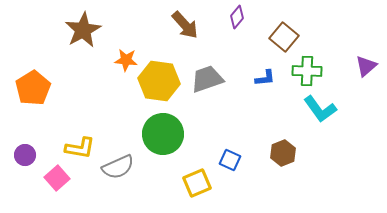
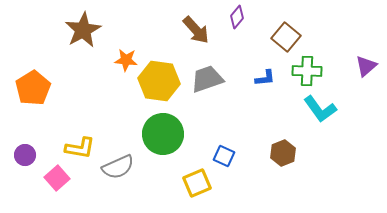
brown arrow: moved 11 px right, 5 px down
brown square: moved 2 px right
blue square: moved 6 px left, 4 px up
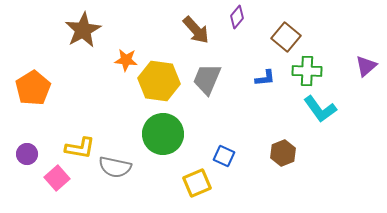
gray trapezoid: rotated 48 degrees counterclockwise
purple circle: moved 2 px right, 1 px up
gray semicircle: moved 3 px left; rotated 36 degrees clockwise
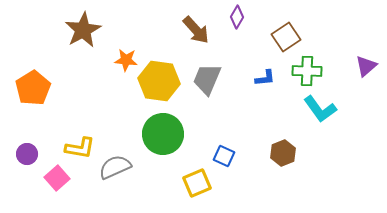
purple diamond: rotated 10 degrees counterclockwise
brown square: rotated 16 degrees clockwise
gray semicircle: rotated 144 degrees clockwise
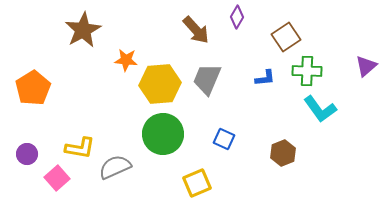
yellow hexagon: moved 1 px right, 3 px down; rotated 12 degrees counterclockwise
blue square: moved 17 px up
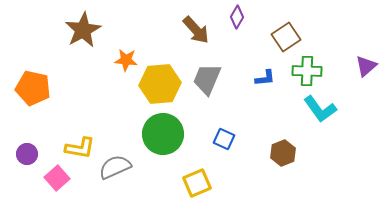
orange pentagon: rotated 28 degrees counterclockwise
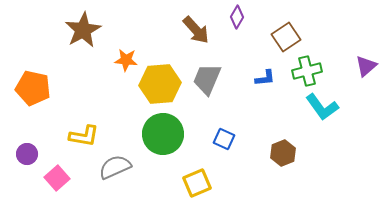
green cross: rotated 16 degrees counterclockwise
cyan L-shape: moved 2 px right, 2 px up
yellow L-shape: moved 4 px right, 12 px up
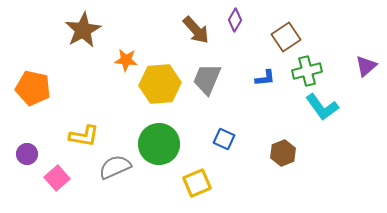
purple diamond: moved 2 px left, 3 px down
green circle: moved 4 px left, 10 px down
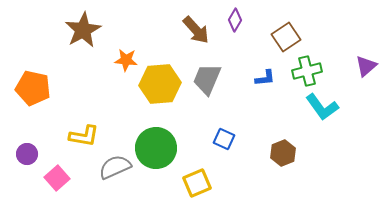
green circle: moved 3 px left, 4 px down
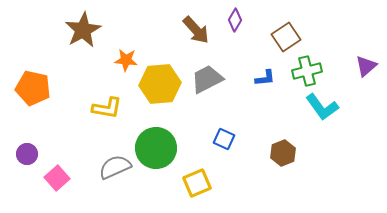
gray trapezoid: rotated 40 degrees clockwise
yellow L-shape: moved 23 px right, 28 px up
